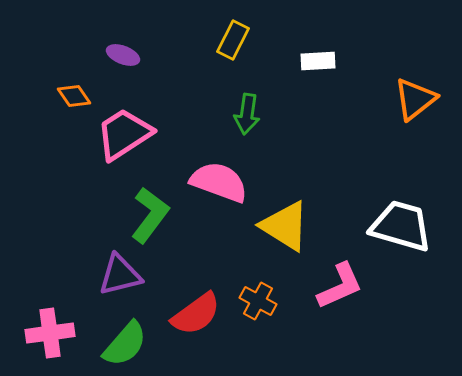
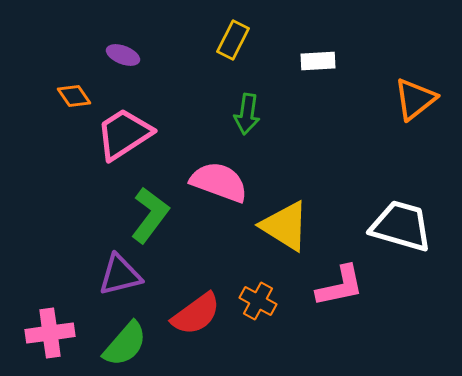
pink L-shape: rotated 12 degrees clockwise
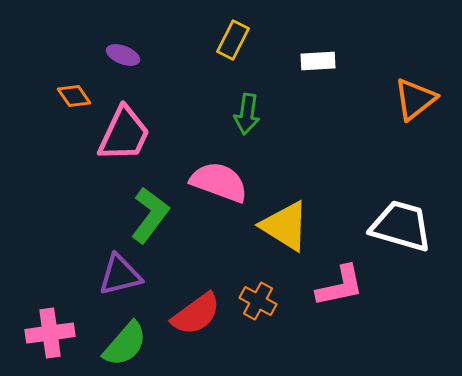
pink trapezoid: rotated 148 degrees clockwise
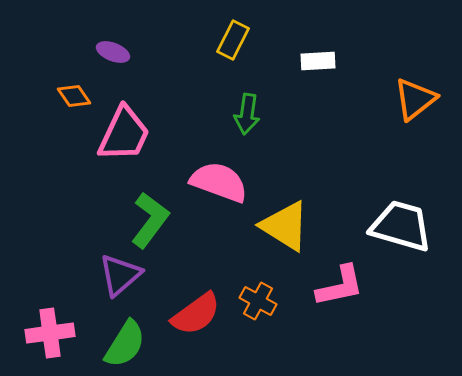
purple ellipse: moved 10 px left, 3 px up
green L-shape: moved 5 px down
purple triangle: rotated 27 degrees counterclockwise
green semicircle: rotated 9 degrees counterclockwise
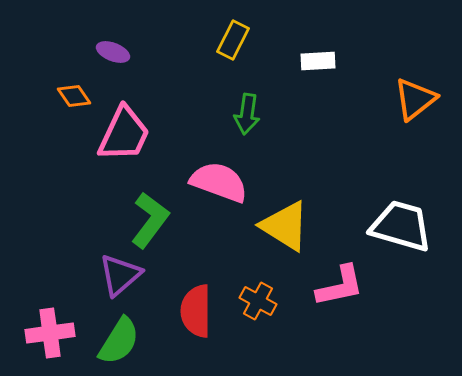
red semicircle: moved 3 px up; rotated 126 degrees clockwise
green semicircle: moved 6 px left, 3 px up
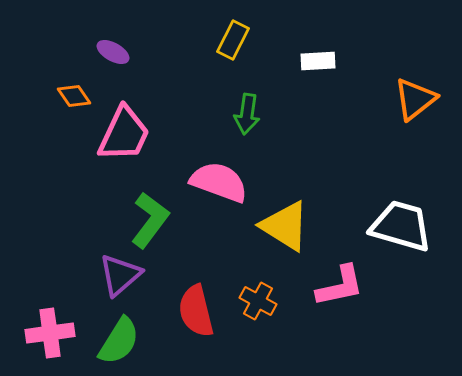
purple ellipse: rotated 8 degrees clockwise
red semicircle: rotated 14 degrees counterclockwise
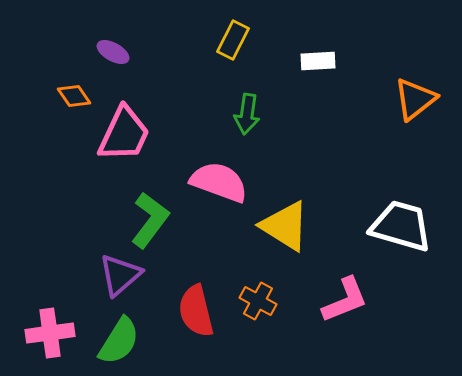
pink L-shape: moved 5 px right, 14 px down; rotated 10 degrees counterclockwise
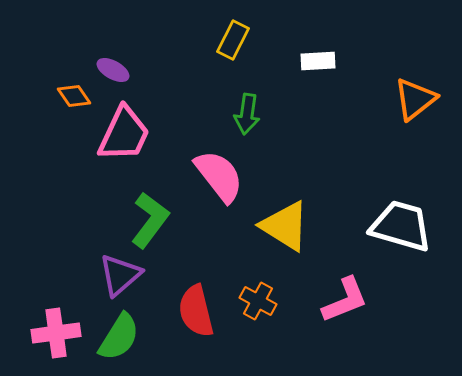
purple ellipse: moved 18 px down
pink semicircle: moved 6 px up; rotated 32 degrees clockwise
pink cross: moved 6 px right
green semicircle: moved 4 px up
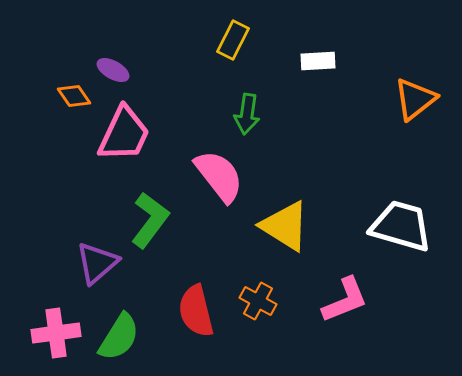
purple triangle: moved 23 px left, 12 px up
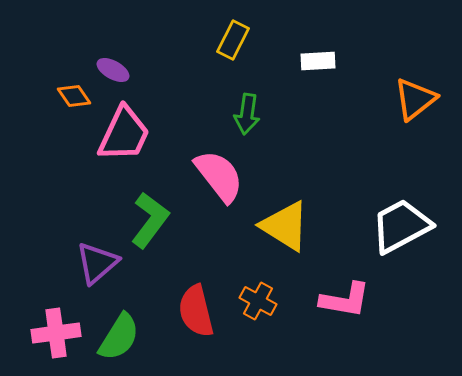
white trapezoid: rotated 44 degrees counterclockwise
pink L-shape: rotated 32 degrees clockwise
